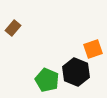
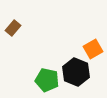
orange square: rotated 12 degrees counterclockwise
green pentagon: rotated 10 degrees counterclockwise
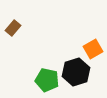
black hexagon: rotated 20 degrees clockwise
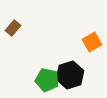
orange square: moved 1 px left, 7 px up
black hexagon: moved 6 px left, 3 px down
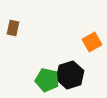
brown rectangle: rotated 28 degrees counterclockwise
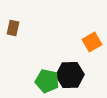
black hexagon: rotated 16 degrees clockwise
green pentagon: moved 1 px down
